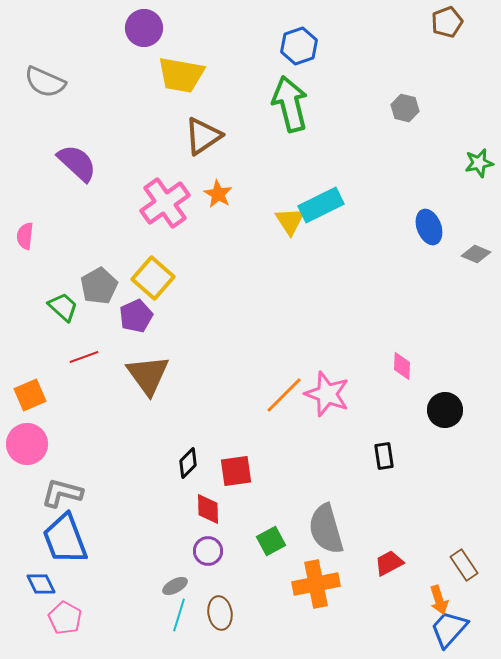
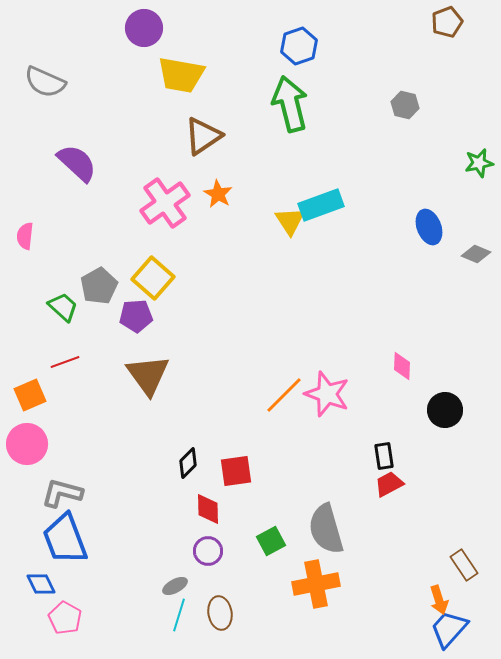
gray hexagon at (405, 108): moved 3 px up
cyan rectangle at (321, 205): rotated 6 degrees clockwise
purple pentagon at (136, 316): rotated 20 degrees clockwise
red line at (84, 357): moved 19 px left, 5 px down
red trapezoid at (389, 563): moved 79 px up
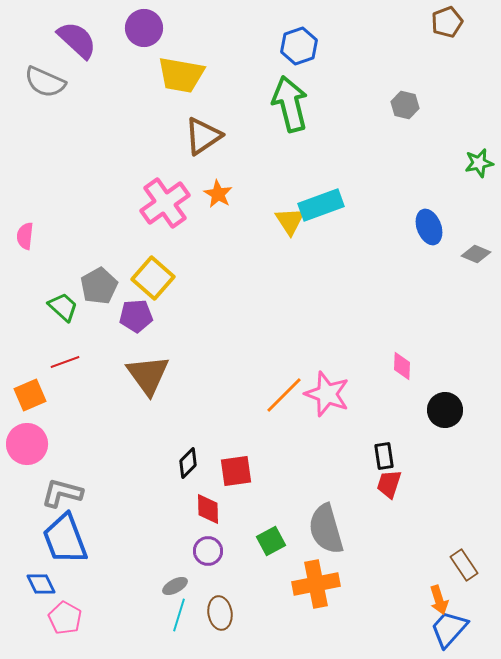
purple semicircle at (77, 163): moved 123 px up
red trapezoid at (389, 484): rotated 44 degrees counterclockwise
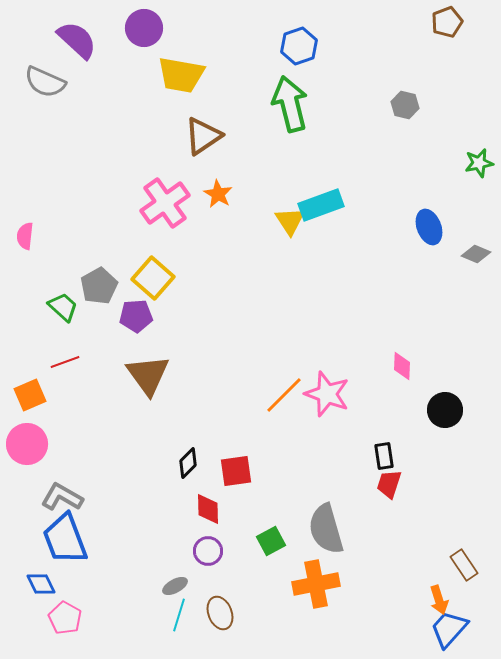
gray L-shape at (62, 493): moved 4 px down; rotated 15 degrees clockwise
brown ellipse at (220, 613): rotated 12 degrees counterclockwise
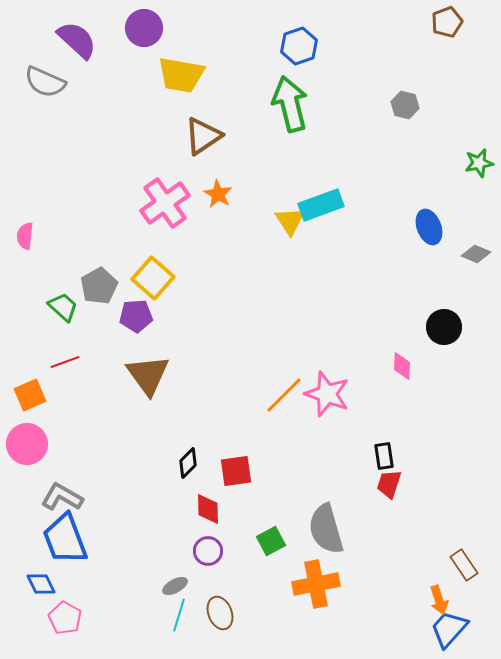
black circle at (445, 410): moved 1 px left, 83 px up
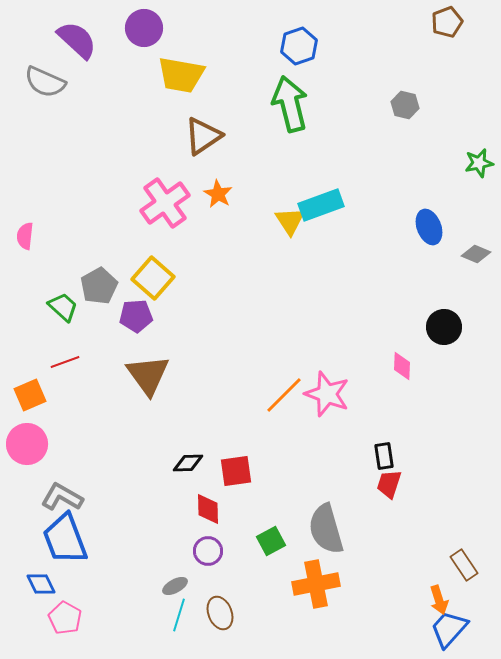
black diamond at (188, 463): rotated 44 degrees clockwise
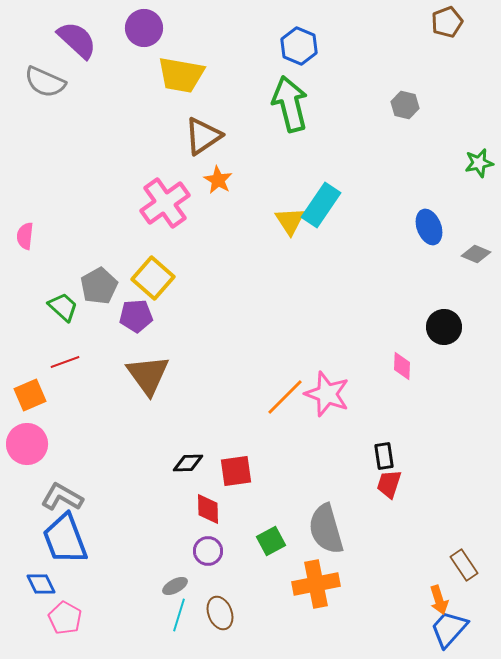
blue hexagon at (299, 46): rotated 18 degrees counterclockwise
orange star at (218, 194): moved 14 px up
cyan rectangle at (321, 205): rotated 36 degrees counterclockwise
orange line at (284, 395): moved 1 px right, 2 px down
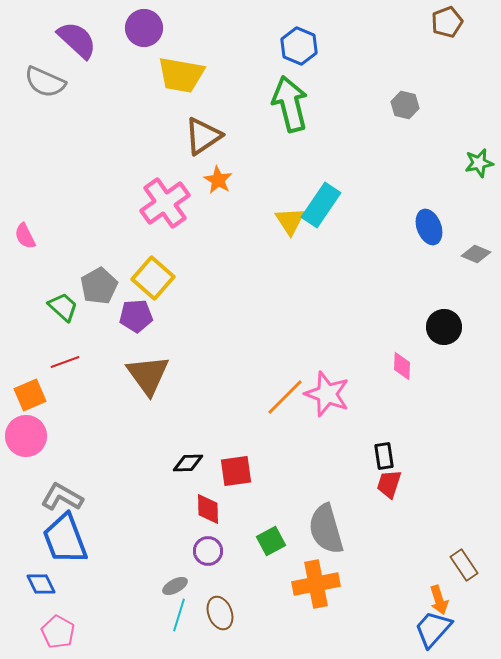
pink semicircle at (25, 236): rotated 32 degrees counterclockwise
pink circle at (27, 444): moved 1 px left, 8 px up
pink pentagon at (65, 618): moved 7 px left, 14 px down
blue trapezoid at (449, 629): moved 16 px left
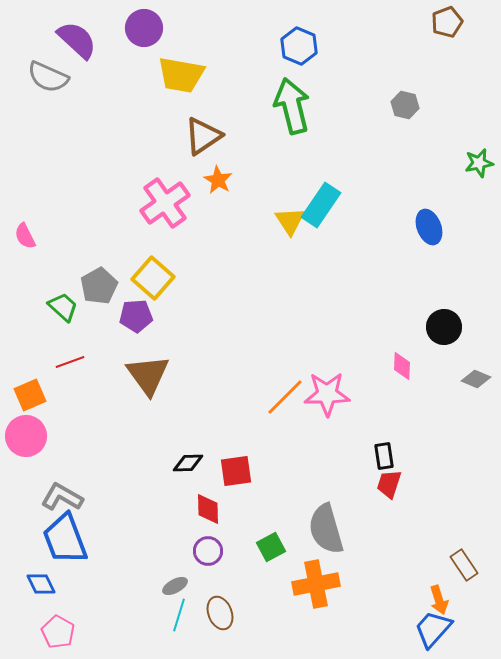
gray semicircle at (45, 82): moved 3 px right, 5 px up
green arrow at (290, 104): moved 2 px right, 2 px down
gray diamond at (476, 254): moved 125 px down
red line at (65, 362): moved 5 px right
pink star at (327, 394): rotated 21 degrees counterclockwise
green square at (271, 541): moved 6 px down
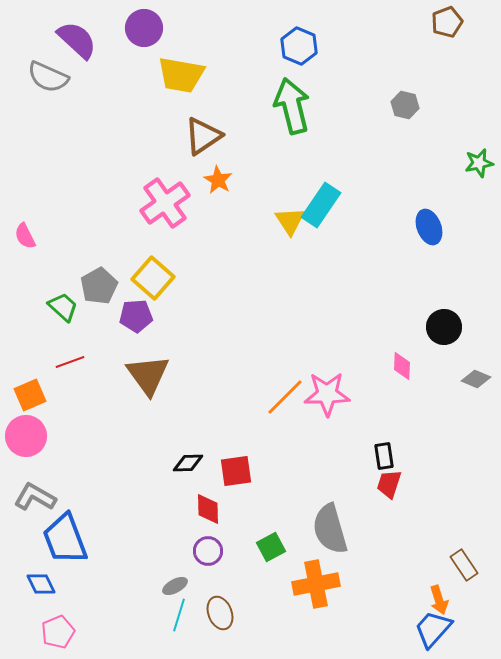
gray L-shape at (62, 497): moved 27 px left
gray semicircle at (326, 529): moved 4 px right
pink pentagon at (58, 632): rotated 20 degrees clockwise
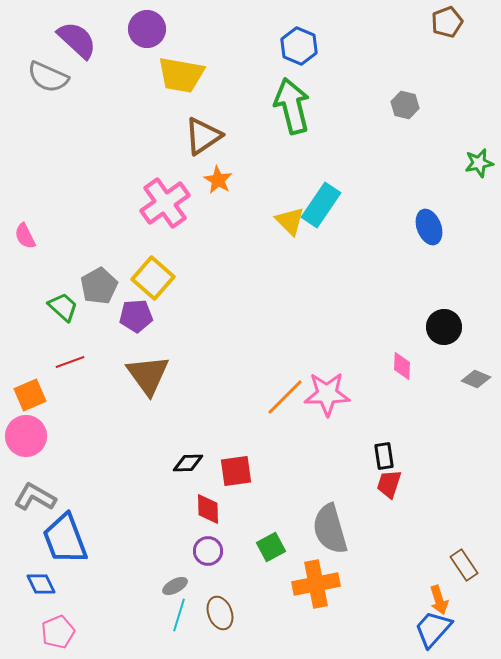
purple circle at (144, 28): moved 3 px right, 1 px down
yellow triangle at (290, 221): rotated 12 degrees counterclockwise
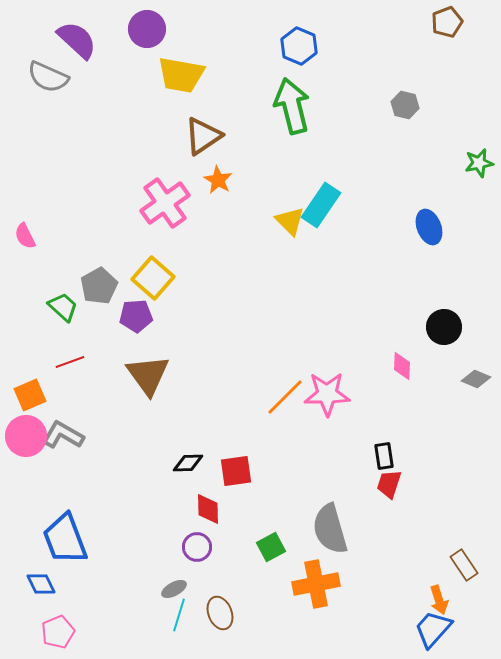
gray L-shape at (35, 497): moved 28 px right, 62 px up
purple circle at (208, 551): moved 11 px left, 4 px up
gray ellipse at (175, 586): moved 1 px left, 3 px down
